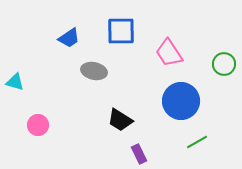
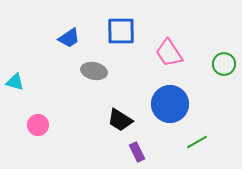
blue circle: moved 11 px left, 3 px down
purple rectangle: moved 2 px left, 2 px up
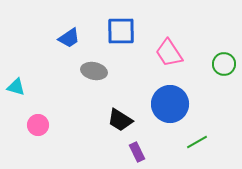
cyan triangle: moved 1 px right, 5 px down
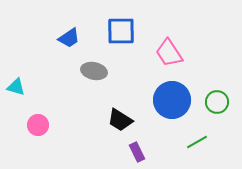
green circle: moved 7 px left, 38 px down
blue circle: moved 2 px right, 4 px up
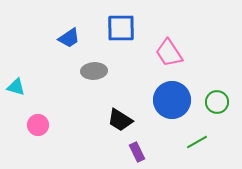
blue square: moved 3 px up
gray ellipse: rotated 15 degrees counterclockwise
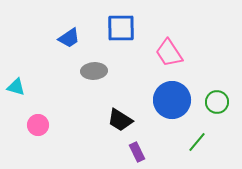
green line: rotated 20 degrees counterclockwise
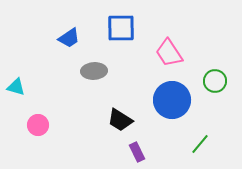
green circle: moved 2 px left, 21 px up
green line: moved 3 px right, 2 px down
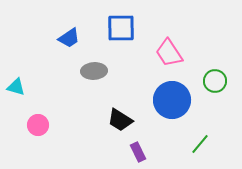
purple rectangle: moved 1 px right
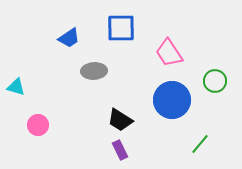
purple rectangle: moved 18 px left, 2 px up
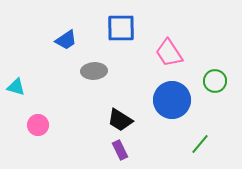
blue trapezoid: moved 3 px left, 2 px down
